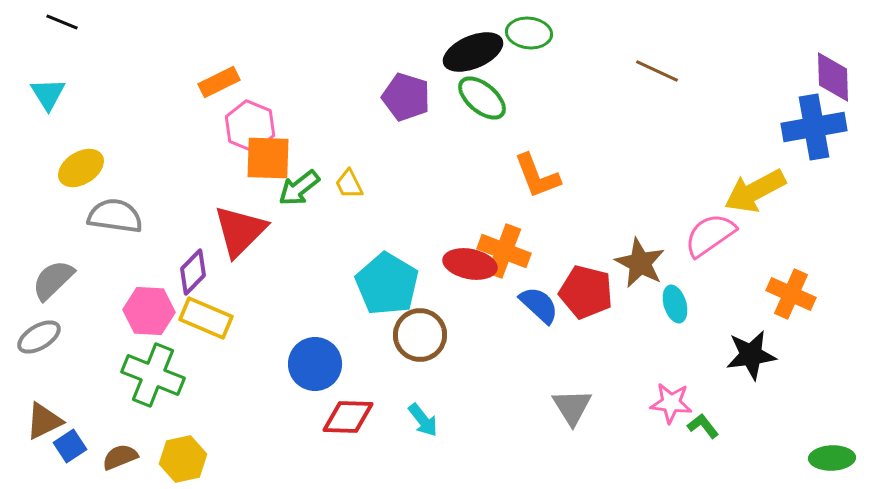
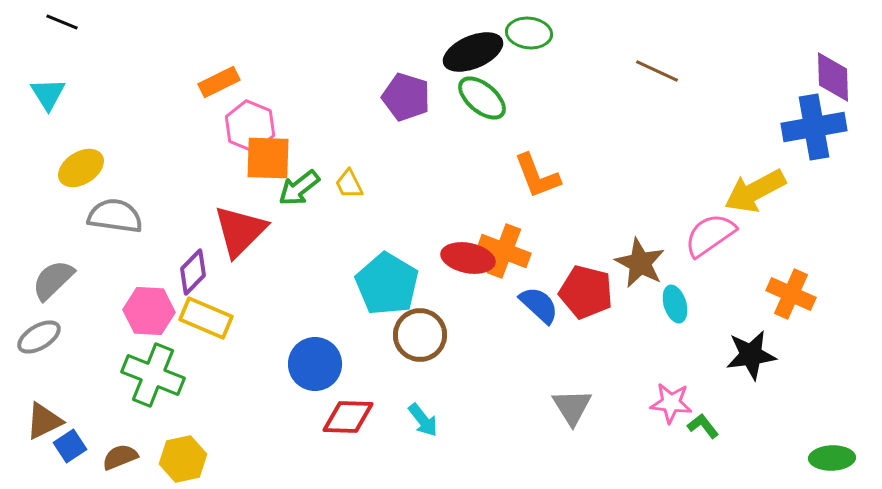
red ellipse at (470, 264): moved 2 px left, 6 px up
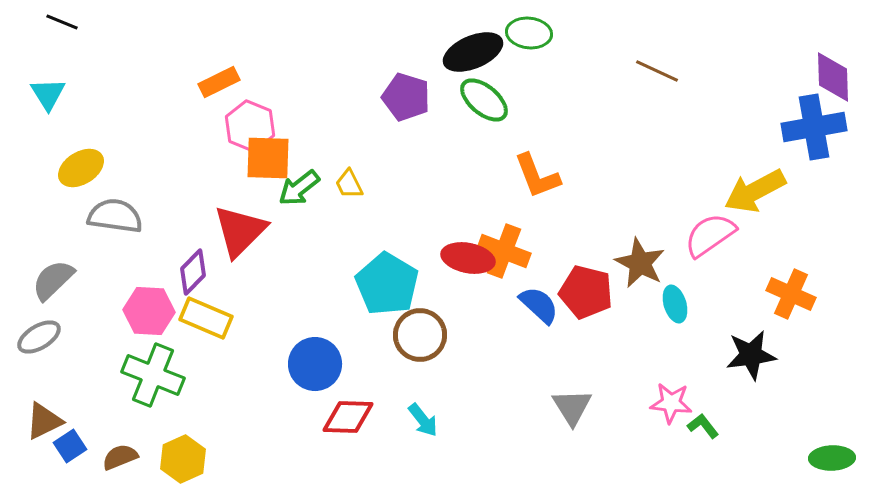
green ellipse at (482, 98): moved 2 px right, 2 px down
yellow hexagon at (183, 459): rotated 12 degrees counterclockwise
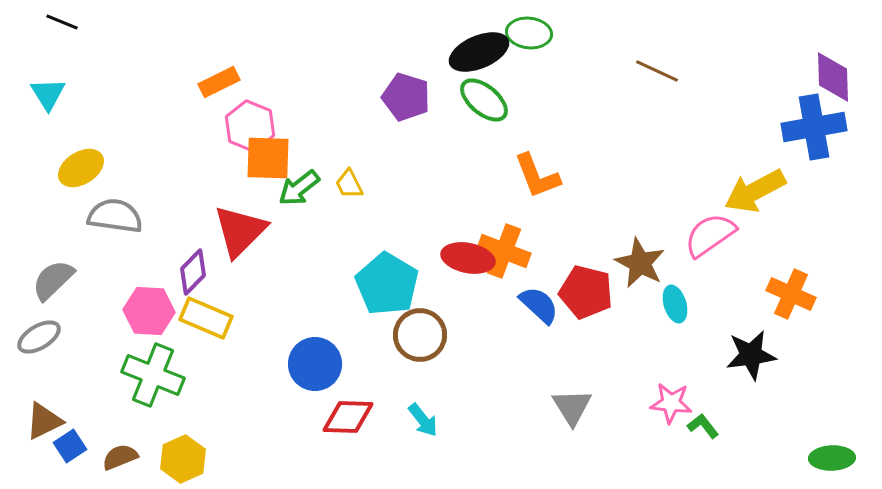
black ellipse at (473, 52): moved 6 px right
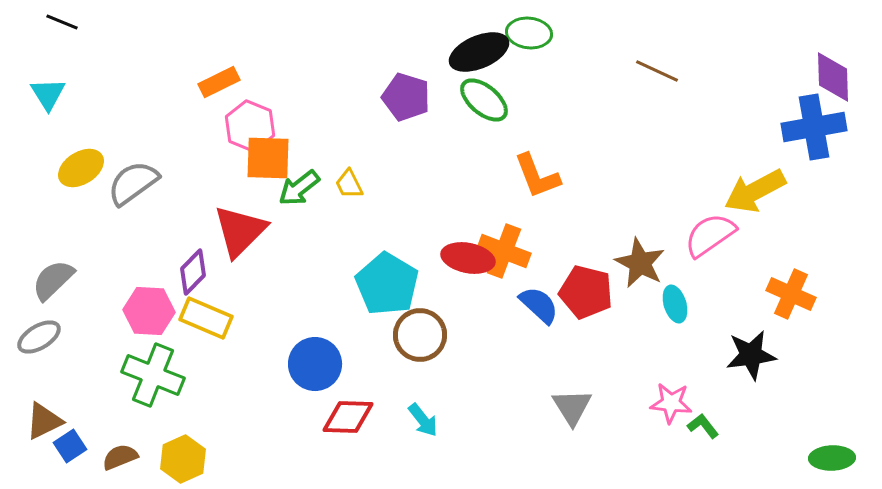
gray semicircle at (115, 216): moved 18 px right, 33 px up; rotated 44 degrees counterclockwise
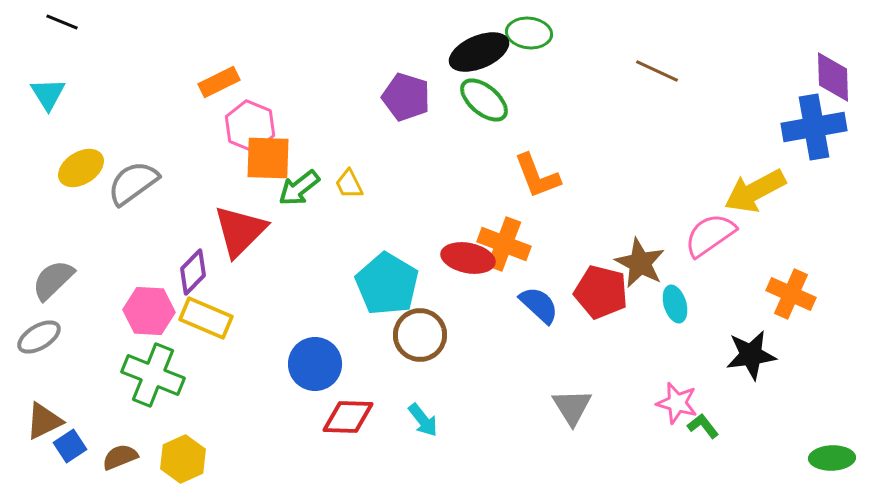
orange cross at (504, 251): moved 7 px up
red pentagon at (586, 292): moved 15 px right
pink star at (671, 403): moved 6 px right; rotated 9 degrees clockwise
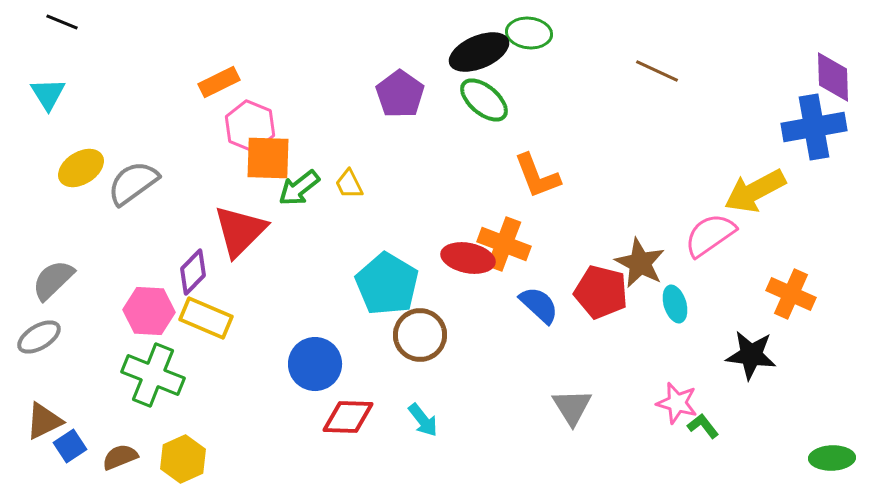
purple pentagon at (406, 97): moved 6 px left, 3 px up; rotated 18 degrees clockwise
black star at (751, 355): rotated 15 degrees clockwise
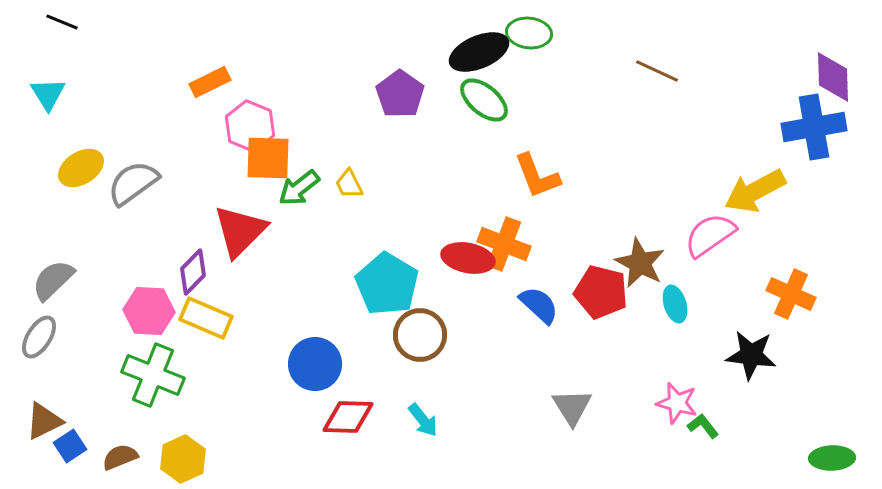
orange rectangle at (219, 82): moved 9 px left
gray ellipse at (39, 337): rotated 27 degrees counterclockwise
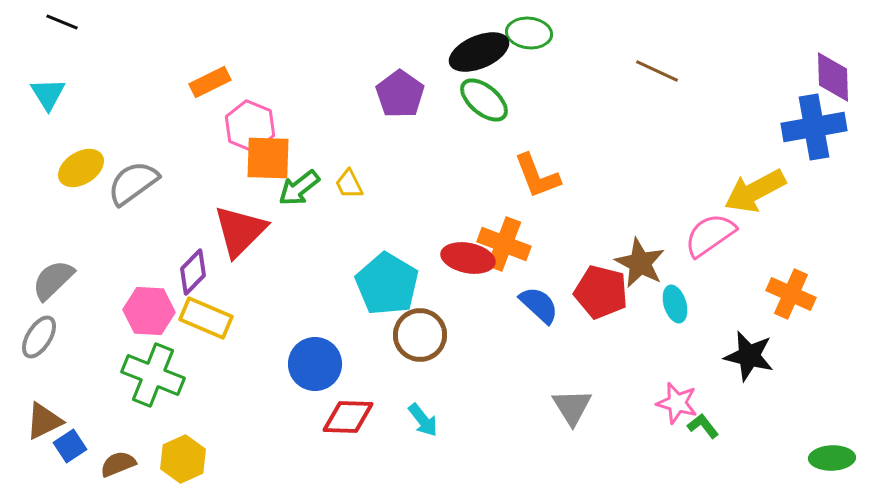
black star at (751, 355): moved 2 px left, 1 px down; rotated 6 degrees clockwise
brown semicircle at (120, 457): moved 2 px left, 7 px down
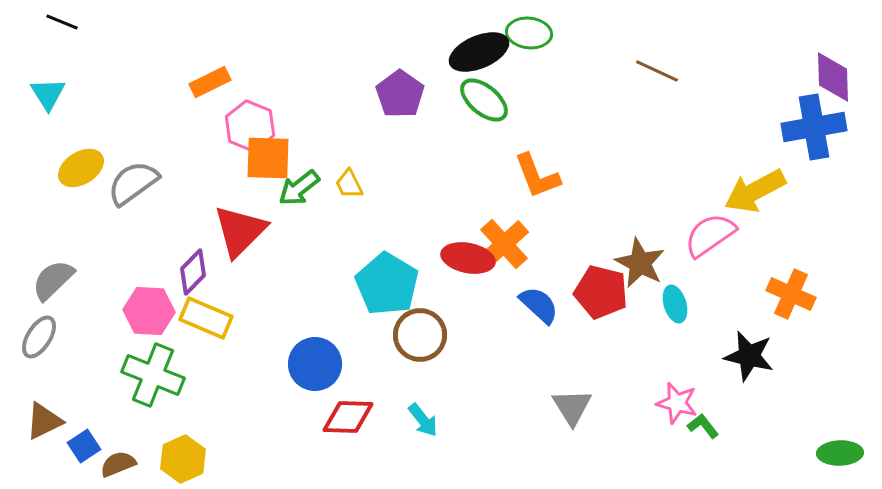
orange cross at (504, 244): rotated 27 degrees clockwise
blue square at (70, 446): moved 14 px right
green ellipse at (832, 458): moved 8 px right, 5 px up
